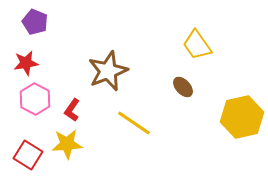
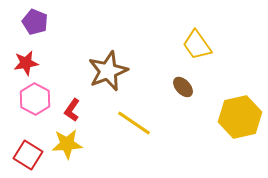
yellow hexagon: moved 2 px left
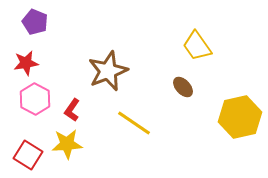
yellow trapezoid: moved 1 px down
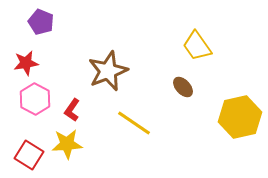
purple pentagon: moved 6 px right
red square: moved 1 px right
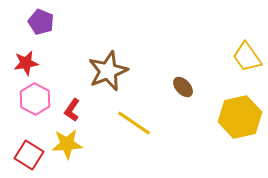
yellow trapezoid: moved 50 px right, 11 px down
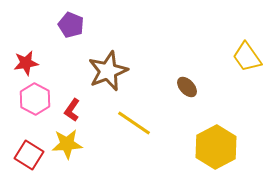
purple pentagon: moved 30 px right, 3 px down
brown ellipse: moved 4 px right
yellow hexagon: moved 24 px left, 30 px down; rotated 15 degrees counterclockwise
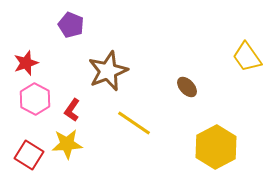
red star: rotated 10 degrees counterclockwise
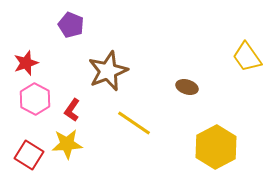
brown ellipse: rotated 30 degrees counterclockwise
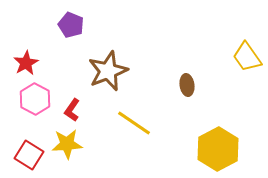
red star: rotated 10 degrees counterclockwise
brown ellipse: moved 2 px up; rotated 65 degrees clockwise
yellow hexagon: moved 2 px right, 2 px down
